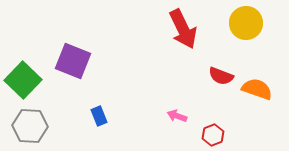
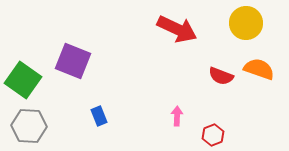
red arrow: moved 6 px left; rotated 39 degrees counterclockwise
green square: rotated 9 degrees counterclockwise
orange semicircle: moved 2 px right, 20 px up
pink arrow: rotated 72 degrees clockwise
gray hexagon: moved 1 px left
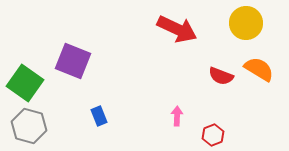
orange semicircle: rotated 12 degrees clockwise
green square: moved 2 px right, 3 px down
gray hexagon: rotated 12 degrees clockwise
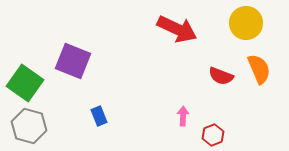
orange semicircle: rotated 36 degrees clockwise
pink arrow: moved 6 px right
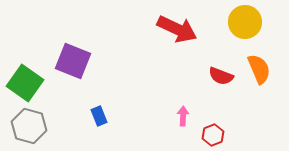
yellow circle: moved 1 px left, 1 px up
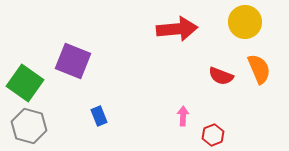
red arrow: rotated 30 degrees counterclockwise
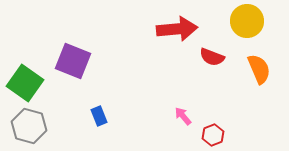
yellow circle: moved 2 px right, 1 px up
red semicircle: moved 9 px left, 19 px up
pink arrow: rotated 42 degrees counterclockwise
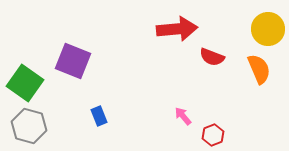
yellow circle: moved 21 px right, 8 px down
